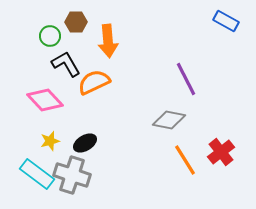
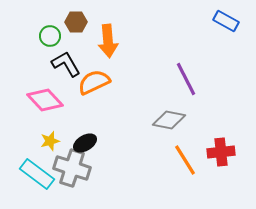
red cross: rotated 32 degrees clockwise
gray cross: moved 7 px up
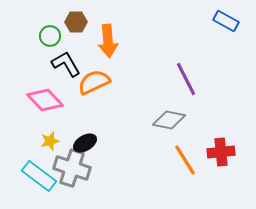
cyan rectangle: moved 2 px right, 2 px down
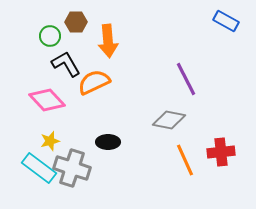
pink diamond: moved 2 px right
black ellipse: moved 23 px right, 1 px up; rotated 30 degrees clockwise
orange line: rotated 8 degrees clockwise
cyan rectangle: moved 8 px up
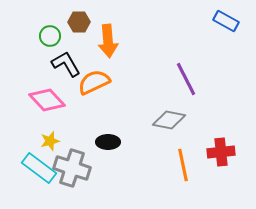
brown hexagon: moved 3 px right
orange line: moved 2 px left, 5 px down; rotated 12 degrees clockwise
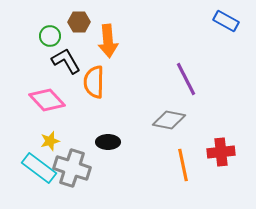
black L-shape: moved 3 px up
orange semicircle: rotated 64 degrees counterclockwise
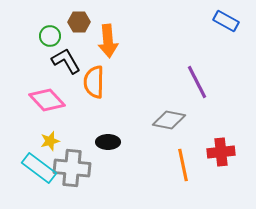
purple line: moved 11 px right, 3 px down
gray cross: rotated 12 degrees counterclockwise
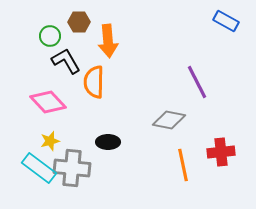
pink diamond: moved 1 px right, 2 px down
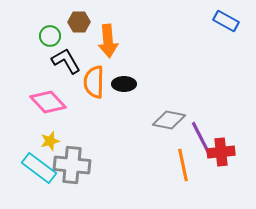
purple line: moved 4 px right, 56 px down
black ellipse: moved 16 px right, 58 px up
gray cross: moved 3 px up
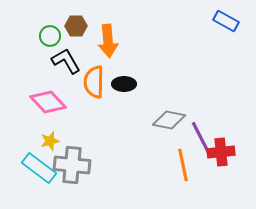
brown hexagon: moved 3 px left, 4 px down
